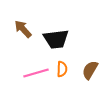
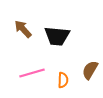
black trapezoid: moved 1 px right, 3 px up; rotated 12 degrees clockwise
orange semicircle: moved 1 px right, 11 px down
pink line: moved 4 px left
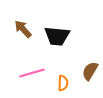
brown semicircle: moved 1 px down
orange semicircle: moved 3 px down
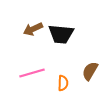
brown arrow: moved 10 px right; rotated 72 degrees counterclockwise
black trapezoid: moved 4 px right, 2 px up
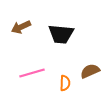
brown arrow: moved 12 px left, 2 px up
brown semicircle: rotated 36 degrees clockwise
orange semicircle: moved 2 px right
